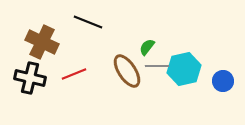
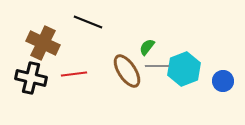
brown cross: moved 1 px right, 1 px down
cyan hexagon: rotated 8 degrees counterclockwise
red line: rotated 15 degrees clockwise
black cross: moved 1 px right
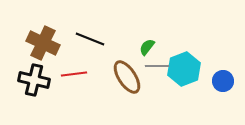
black line: moved 2 px right, 17 px down
brown ellipse: moved 6 px down
black cross: moved 3 px right, 2 px down
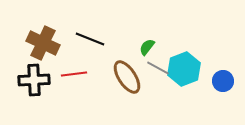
gray line: moved 1 px right, 2 px down; rotated 30 degrees clockwise
black cross: rotated 16 degrees counterclockwise
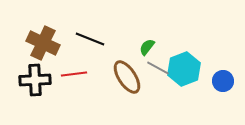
black cross: moved 1 px right
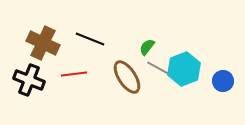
black cross: moved 6 px left; rotated 24 degrees clockwise
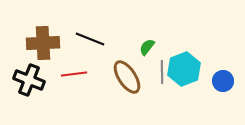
brown cross: rotated 28 degrees counterclockwise
gray line: moved 4 px right, 4 px down; rotated 60 degrees clockwise
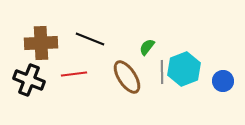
brown cross: moved 2 px left
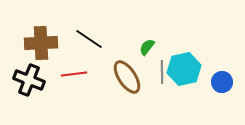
black line: moved 1 px left; rotated 12 degrees clockwise
cyan hexagon: rotated 8 degrees clockwise
blue circle: moved 1 px left, 1 px down
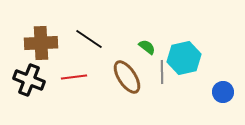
green semicircle: rotated 90 degrees clockwise
cyan hexagon: moved 11 px up
red line: moved 3 px down
blue circle: moved 1 px right, 10 px down
